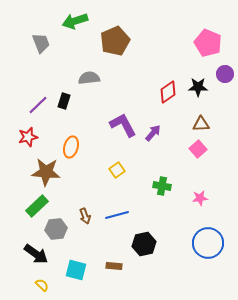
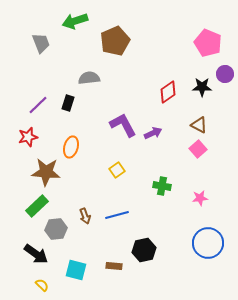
black star: moved 4 px right
black rectangle: moved 4 px right, 2 px down
brown triangle: moved 2 px left, 1 px down; rotated 30 degrees clockwise
purple arrow: rotated 24 degrees clockwise
black hexagon: moved 6 px down
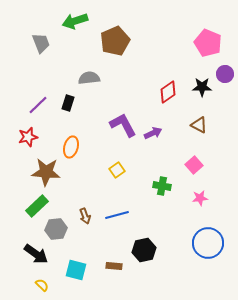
pink square: moved 4 px left, 16 px down
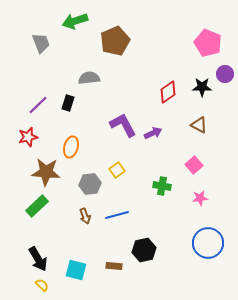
gray hexagon: moved 34 px right, 45 px up
black arrow: moved 2 px right, 5 px down; rotated 25 degrees clockwise
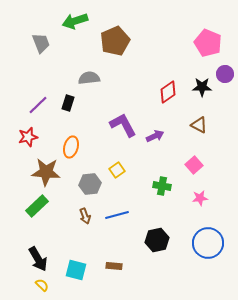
purple arrow: moved 2 px right, 3 px down
black hexagon: moved 13 px right, 10 px up
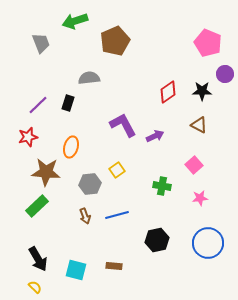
black star: moved 4 px down
yellow semicircle: moved 7 px left, 2 px down
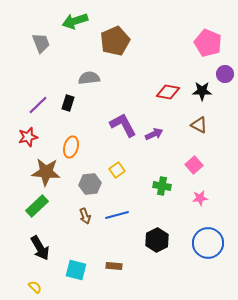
red diamond: rotated 45 degrees clockwise
purple arrow: moved 1 px left, 2 px up
black hexagon: rotated 15 degrees counterclockwise
black arrow: moved 2 px right, 11 px up
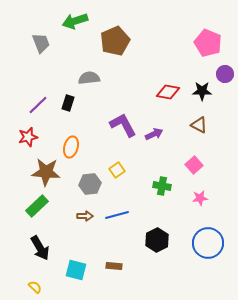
brown arrow: rotated 70 degrees counterclockwise
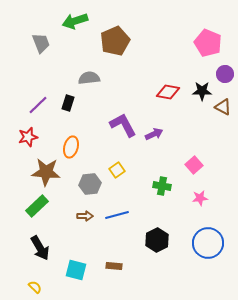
brown triangle: moved 24 px right, 18 px up
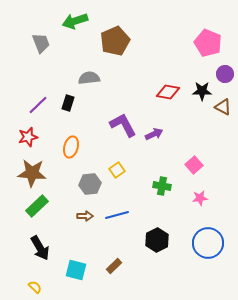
brown star: moved 14 px left, 1 px down
brown rectangle: rotated 49 degrees counterclockwise
